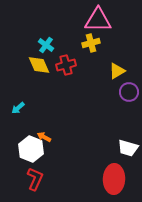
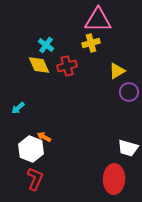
red cross: moved 1 px right, 1 px down
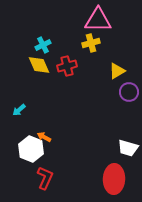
cyan cross: moved 3 px left; rotated 28 degrees clockwise
cyan arrow: moved 1 px right, 2 px down
red L-shape: moved 10 px right, 1 px up
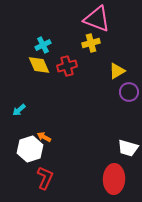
pink triangle: moved 1 px left, 1 px up; rotated 20 degrees clockwise
white hexagon: moved 1 px left; rotated 20 degrees clockwise
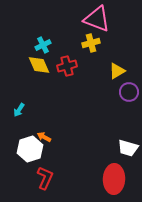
cyan arrow: rotated 16 degrees counterclockwise
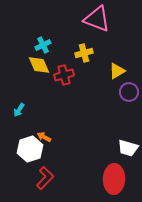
yellow cross: moved 7 px left, 10 px down
red cross: moved 3 px left, 9 px down
red L-shape: rotated 20 degrees clockwise
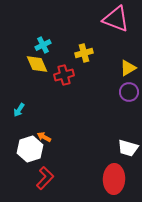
pink triangle: moved 19 px right
yellow diamond: moved 2 px left, 1 px up
yellow triangle: moved 11 px right, 3 px up
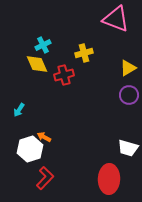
purple circle: moved 3 px down
red ellipse: moved 5 px left
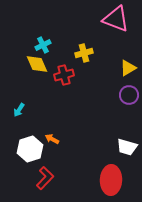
orange arrow: moved 8 px right, 2 px down
white trapezoid: moved 1 px left, 1 px up
red ellipse: moved 2 px right, 1 px down
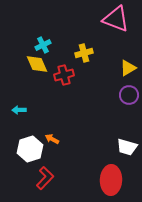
cyan arrow: rotated 56 degrees clockwise
